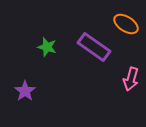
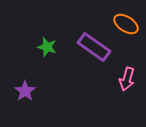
pink arrow: moved 4 px left
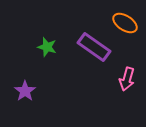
orange ellipse: moved 1 px left, 1 px up
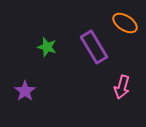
purple rectangle: rotated 24 degrees clockwise
pink arrow: moved 5 px left, 8 px down
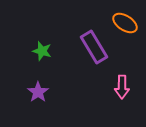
green star: moved 5 px left, 4 px down
pink arrow: rotated 15 degrees counterclockwise
purple star: moved 13 px right, 1 px down
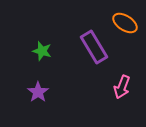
pink arrow: rotated 20 degrees clockwise
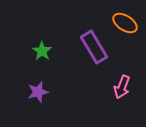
green star: rotated 18 degrees clockwise
purple star: rotated 20 degrees clockwise
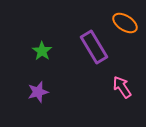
pink arrow: rotated 125 degrees clockwise
